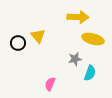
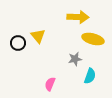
cyan semicircle: moved 3 px down
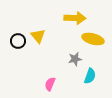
yellow arrow: moved 3 px left, 1 px down
black circle: moved 2 px up
